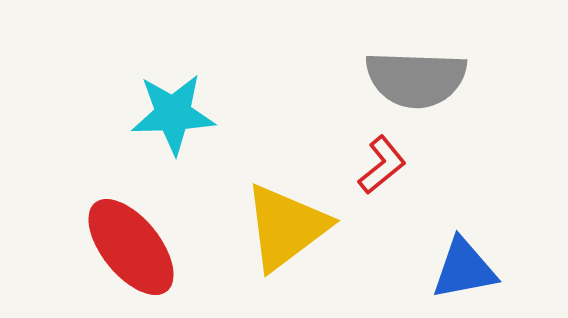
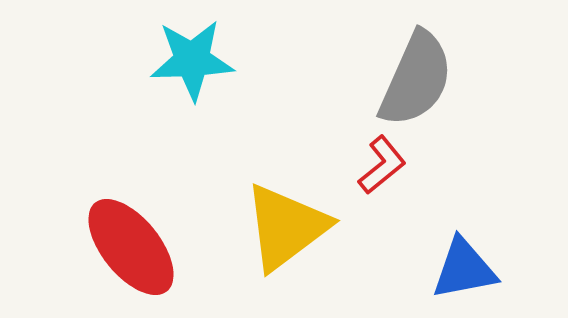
gray semicircle: rotated 68 degrees counterclockwise
cyan star: moved 19 px right, 54 px up
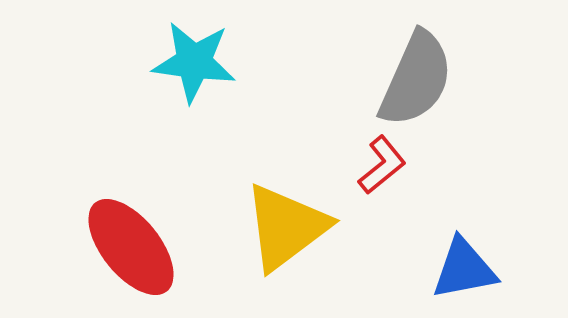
cyan star: moved 2 px right, 2 px down; rotated 10 degrees clockwise
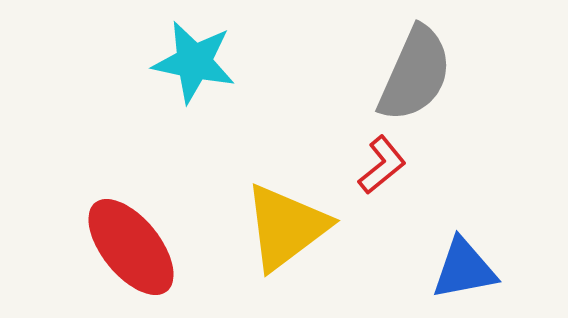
cyan star: rotated 4 degrees clockwise
gray semicircle: moved 1 px left, 5 px up
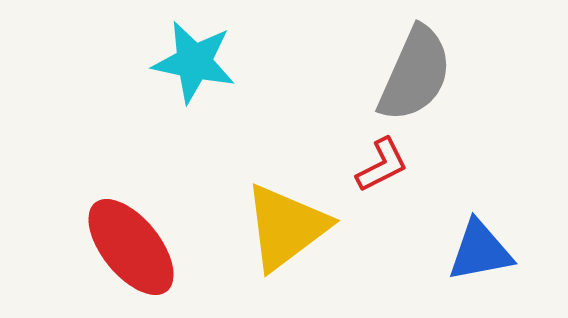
red L-shape: rotated 12 degrees clockwise
blue triangle: moved 16 px right, 18 px up
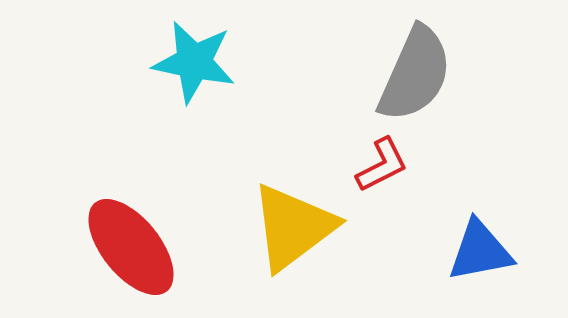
yellow triangle: moved 7 px right
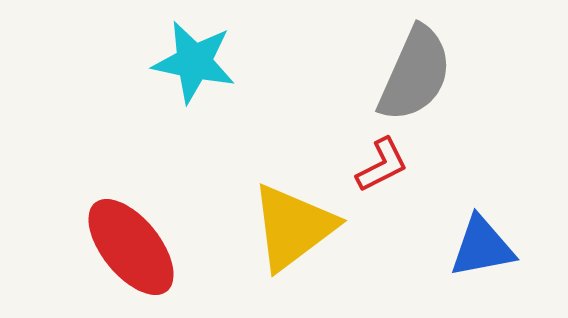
blue triangle: moved 2 px right, 4 px up
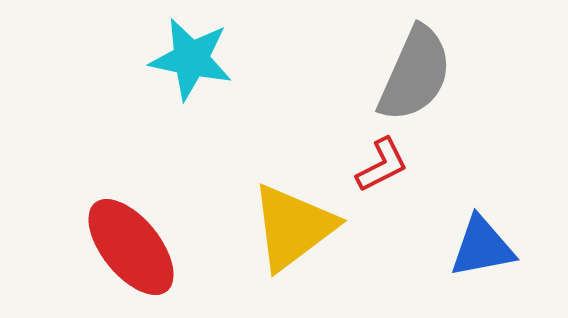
cyan star: moved 3 px left, 3 px up
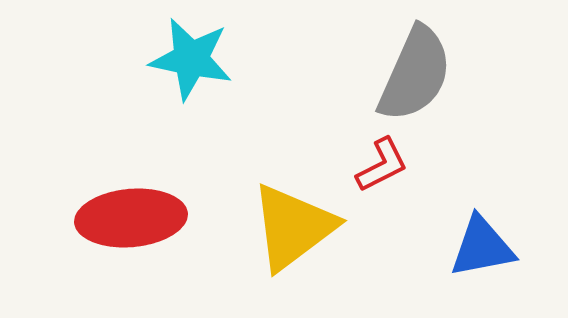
red ellipse: moved 29 px up; rotated 56 degrees counterclockwise
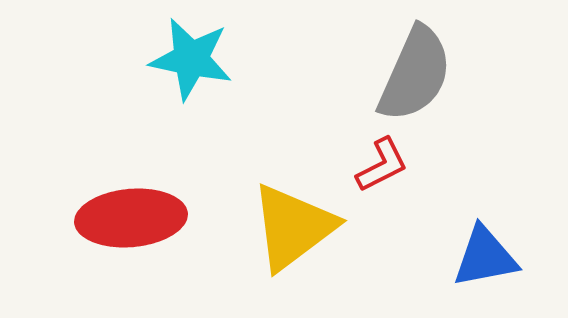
blue triangle: moved 3 px right, 10 px down
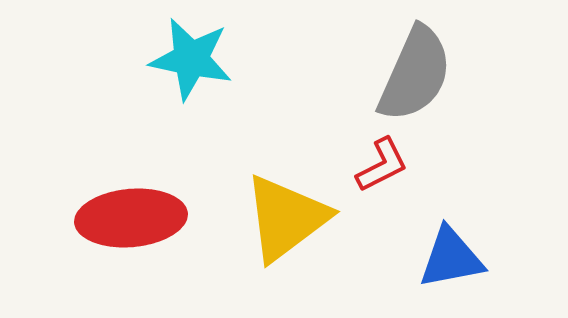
yellow triangle: moved 7 px left, 9 px up
blue triangle: moved 34 px left, 1 px down
